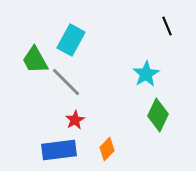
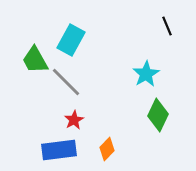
red star: moved 1 px left
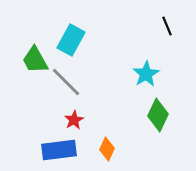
orange diamond: rotated 20 degrees counterclockwise
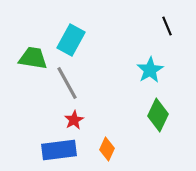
green trapezoid: moved 2 px left, 2 px up; rotated 128 degrees clockwise
cyan star: moved 4 px right, 4 px up
gray line: moved 1 px right, 1 px down; rotated 16 degrees clockwise
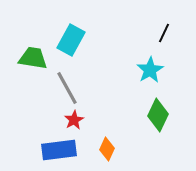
black line: moved 3 px left, 7 px down; rotated 48 degrees clockwise
gray line: moved 5 px down
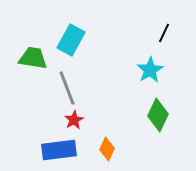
gray line: rotated 8 degrees clockwise
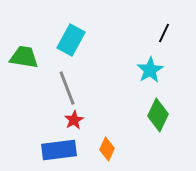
green trapezoid: moved 9 px left, 1 px up
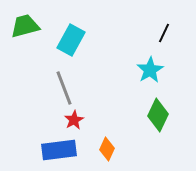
green trapezoid: moved 1 px right, 31 px up; rotated 24 degrees counterclockwise
gray line: moved 3 px left
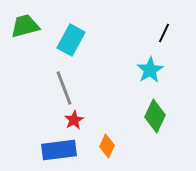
green diamond: moved 3 px left, 1 px down
orange diamond: moved 3 px up
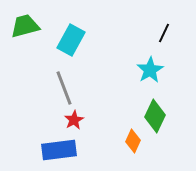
orange diamond: moved 26 px right, 5 px up
